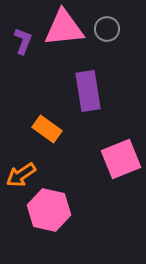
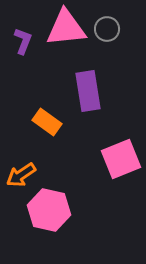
pink triangle: moved 2 px right
orange rectangle: moved 7 px up
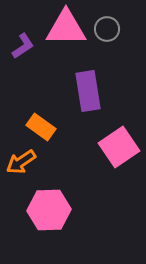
pink triangle: rotated 6 degrees clockwise
purple L-shape: moved 5 px down; rotated 36 degrees clockwise
orange rectangle: moved 6 px left, 5 px down
pink square: moved 2 px left, 12 px up; rotated 12 degrees counterclockwise
orange arrow: moved 13 px up
pink hexagon: rotated 15 degrees counterclockwise
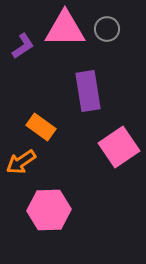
pink triangle: moved 1 px left, 1 px down
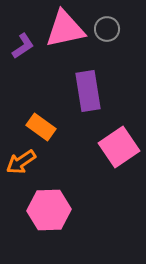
pink triangle: rotated 12 degrees counterclockwise
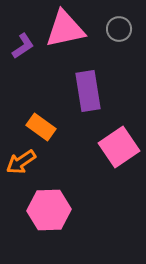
gray circle: moved 12 px right
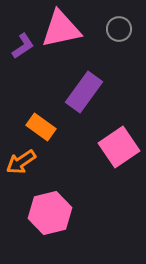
pink triangle: moved 4 px left
purple rectangle: moved 4 px left, 1 px down; rotated 45 degrees clockwise
pink hexagon: moved 1 px right, 3 px down; rotated 12 degrees counterclockwise
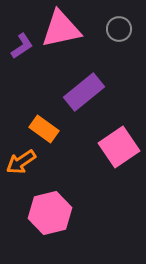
purple L-shape: moved 1 px left
purple rectangle: rotated 15 degrees clockwise
orange rectangle: moved 3 px right, 2 px down
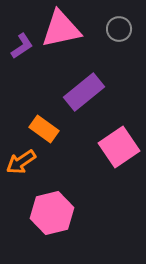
pink hexagon: moved 2 px right
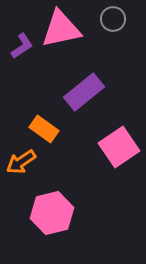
gray circle: moved 6 px left, 10 px up
